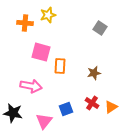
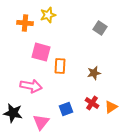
pink triangle: moved 3 px left, 1 px down
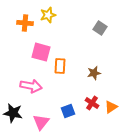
blue square: moved 2 px right, 2 px down
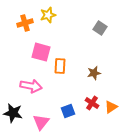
orange cross: rotated 21 degrees counterclockwise
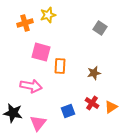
pink triangle: moved 3 px left, 1 px down
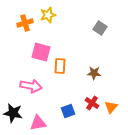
brown star: rotated 16 degrees clockwise
orange triangle: rotated 16 degrees counterclockwise
pink triangle: rotated 42 degrees clockwise
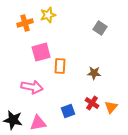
pink square: rotated 30 degrees counterclockwise
pink arrow: moved 1 px right, 1 px down
black star: moved 7 px down
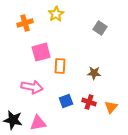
yellow star: moved 8 px right, 1 px up; rotated 14 degrees counterclockwise
red cross: moved 3 px left, 1 px up; rotated 16 degrees counterclockwise
blue square: moved 2 px left, 10 px up
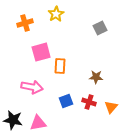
gray square: rotated 32 degrees clockwise
brown star: moved 2 px right, 4 px down
